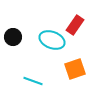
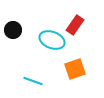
black circle: moved 7 px up
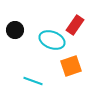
black circle: moved 2 px right
orange square: moved 4 px left, 3 px up
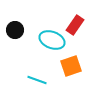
cyan line: moved 4 px right, 1 px up
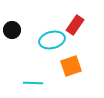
black circle: moved 3 px left
cyan ellipse: rotated 35 degrees counterclockwise
cyan line: moved 4 px left, 3 px down; rotated 18 degrees counterclockwise
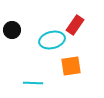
orange square: rotated 10 degrees clockwise
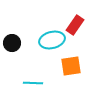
black circle: moved 13 px down
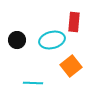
red rectangle: moved 1 px left, 3 px up; rotated 30 degrees counterclockwise
black circle: moved 5 px right, 3 px up
orange square: rotated 30 degrees counterclockwise
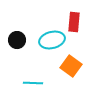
orange square: rotated 15 degrees counterclockwise
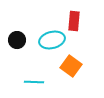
red rectangle: moved 1 px up
cyan line: moved 1 px right, 1 px up
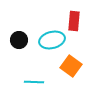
black circle: moved 2 px right
